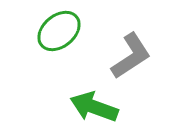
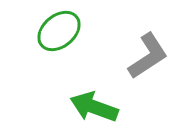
gray L-shape: moved 17 px right
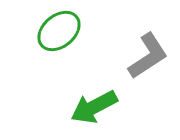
green arrow: rotated 48 degrees counterclockwise
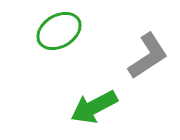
green ellipse: rotated 9 degrees clockwise
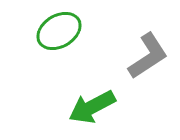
green arrow: moved 2 px left
